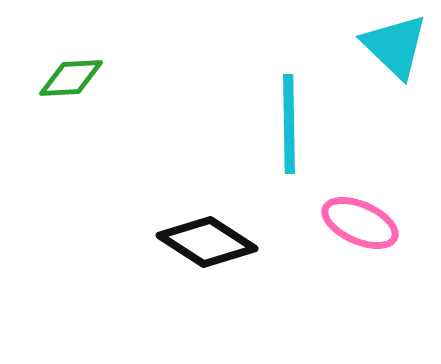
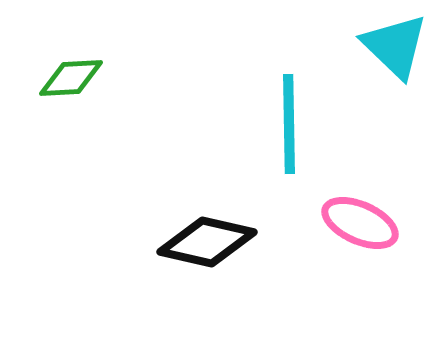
black diamond: rotated 20 degrees counterclockwise
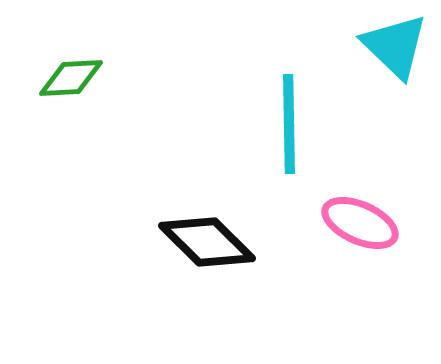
black diamond: rotated 32 degrees clockwise
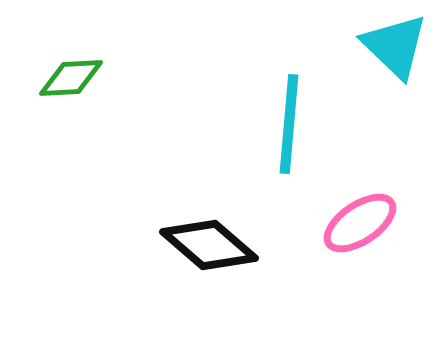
cyan line: rotated 6 degrees clockwise
pink ellipse: rotated 58 degrees counterclockwise
black diamond: moved 2 px right, 3 px down; rotated 4 degrees counterclockwise
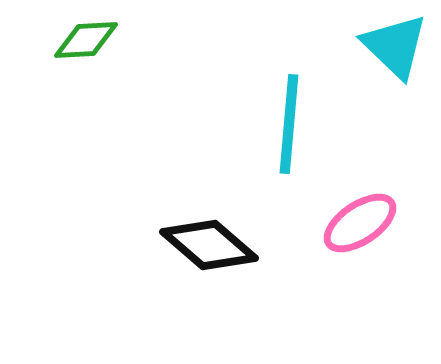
green diamond: moved 15 px right, 38 px up
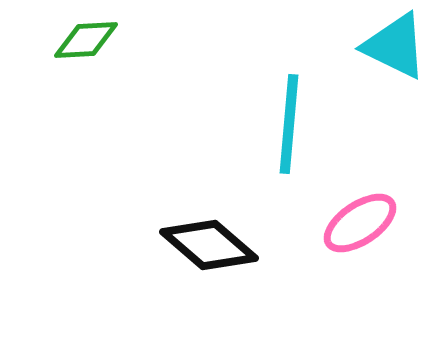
cyan triangle: rotated 18 degrees counterclockwise
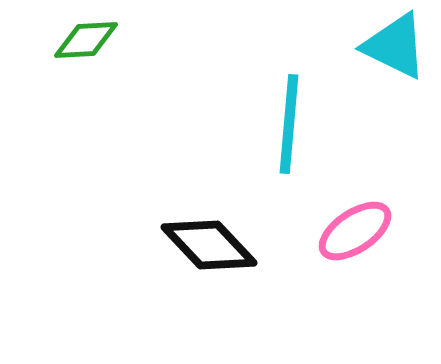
pink ellipse: moved 5 px left, 8 px down
black diamond: rotated 6 degrees clockwise
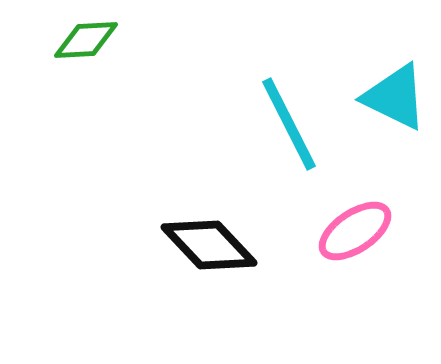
cyan triangle: moved 51 px down
cyan line: rotated 32 degrees counterclockwise
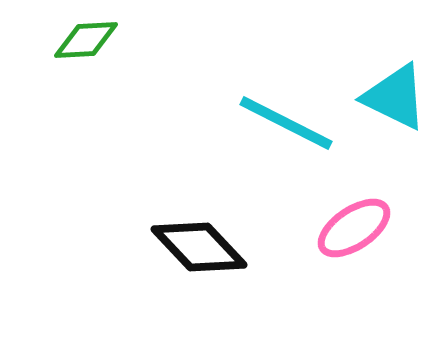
cyan line: moved 3 px left, 1 px up; rotated 36 degrees counterclockwise
pink ellipse: moved 1 px left, 3 px up
black diamond: moved 10 px left, 2 px down
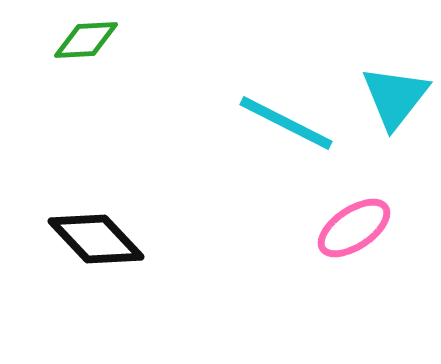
cyan triangle: rotated 42 degrees clockwise
black diamond: moved 103 px left, 8 px up
